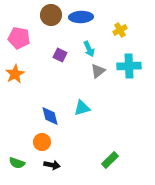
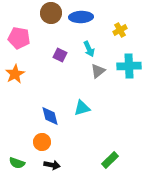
brown circle: moved 2 px up
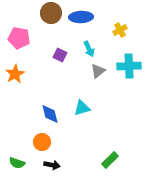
blue diamond: moved 2 px up
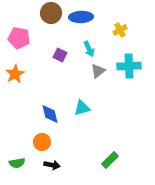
green semicircle: rotated 28 degrees counterclockwise
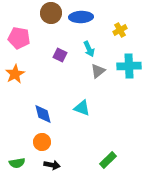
cyan triangle: rotated 36 degrees clockwise
blue diamond: moved 7 px left
green rectangle: moved 2 px left
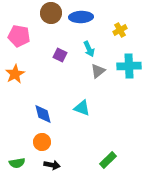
pink pentagon: moved 2 px up
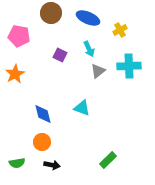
blue ellipse: moved 7 px right, 1 px down; rotated 25 degrees clockwise
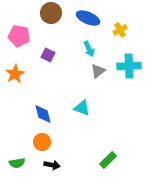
purple square: moved 12 px left
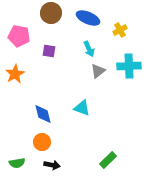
purple square: moved 1 px right, 4 px up; rotated 16 degrees counterclockwise
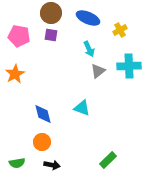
purple square: moved 2 px right, 16 px up
